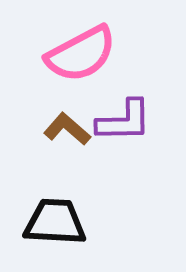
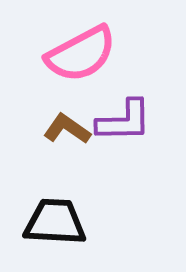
brown L-shape: rotated 6 degrees counterclockwise
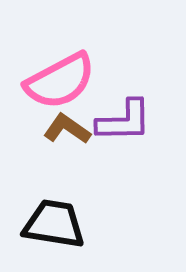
pink semicircle: moved 21 px left, 27 px down
black trapezoid: moved 1 px left, 2 px down; rotated 6 degrees clockwise
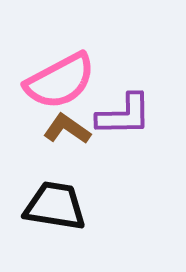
purple L-shape: moved 6 px up
black trapezoid: moved 1 px right, 18 px up
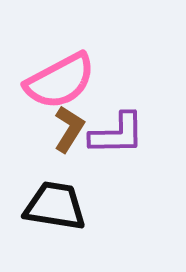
purple L-shape: moved 7 px left, 19 px down
brown L-shape: moved 2 px right; rotated 87 degrees clockwise
